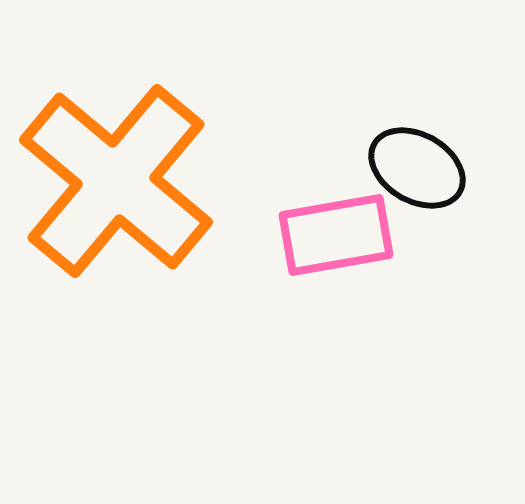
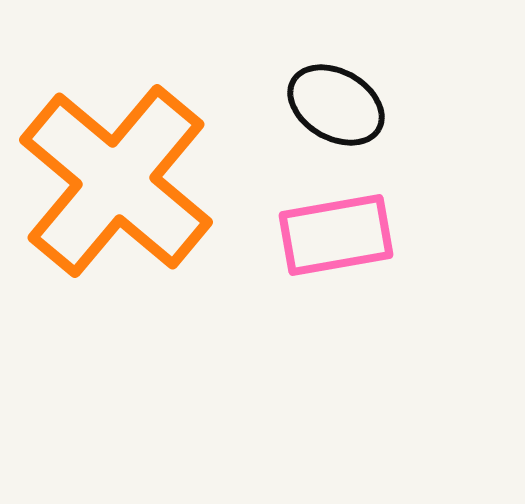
black ellipse: moved 81 px left, 63 px up
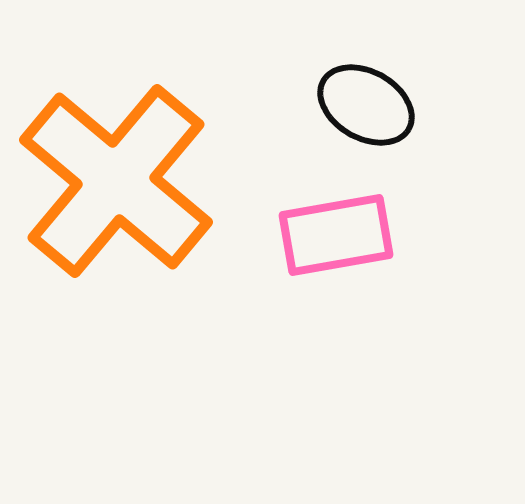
black ellipse: moved 30 px right
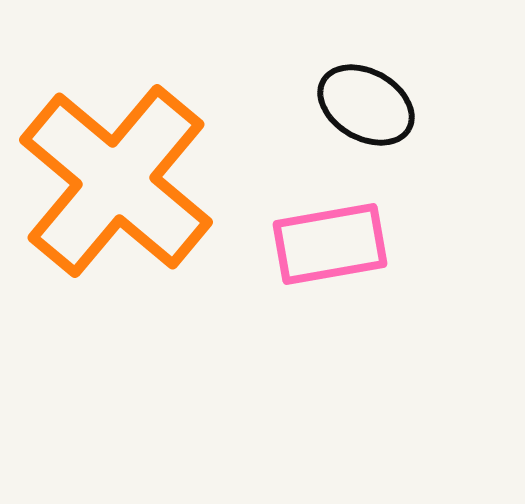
pink rectangle: moved 6 px left, 9 px down
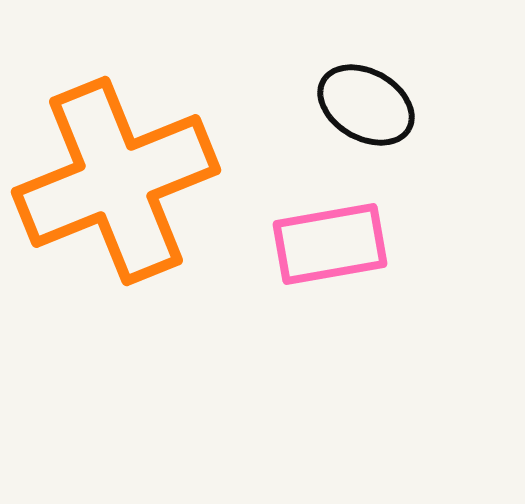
orange cross: rotated 28 degrees clockwise
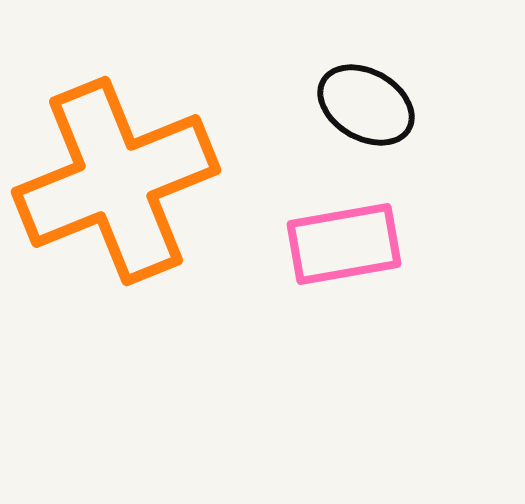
pink rectangle: moved 14 px right
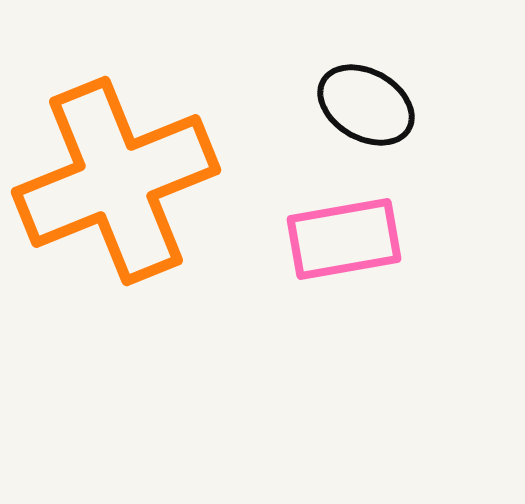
pink rectangle: moved 5 px up
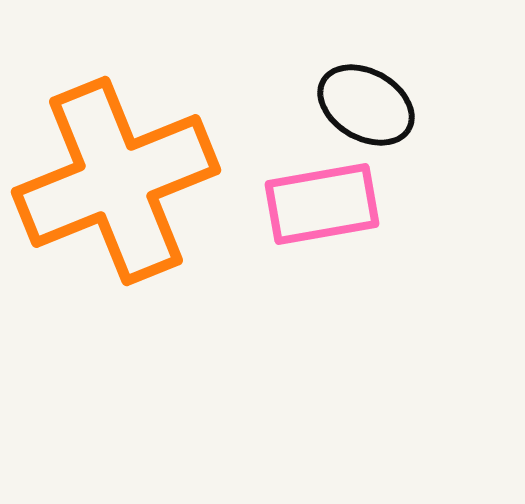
pink rectangle: moved 22 px left, 35 px up
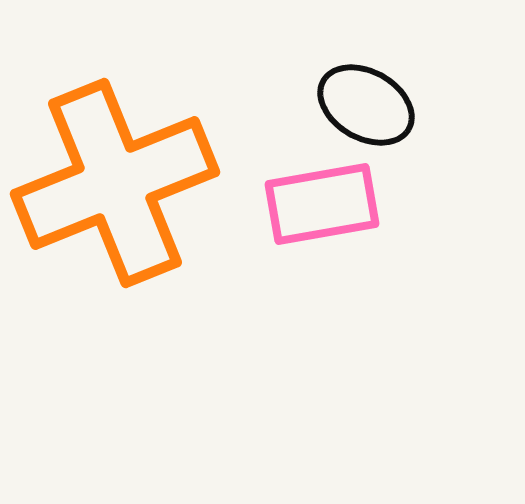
orange cross: moved 1 px left, 2 px down
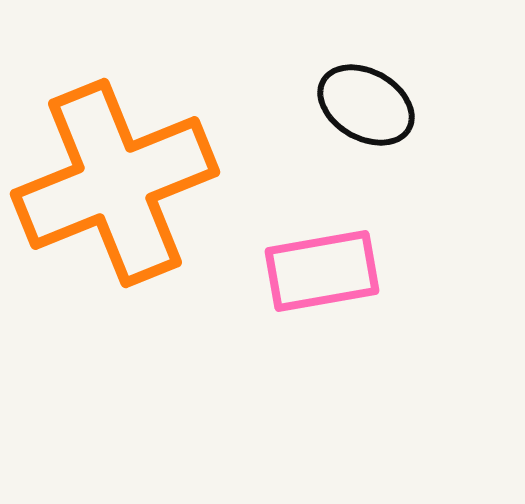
pink rectangle: moved 67 px down
